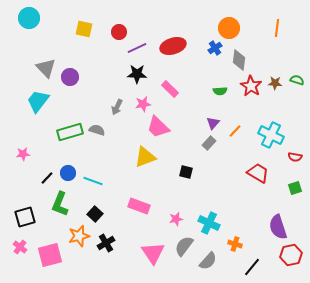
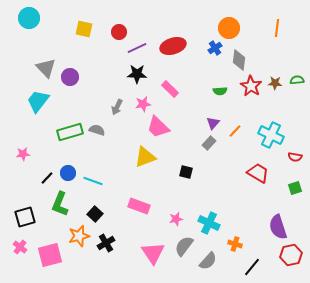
green semicircle at (297, 80): rotated 24 degrees counterclockwise
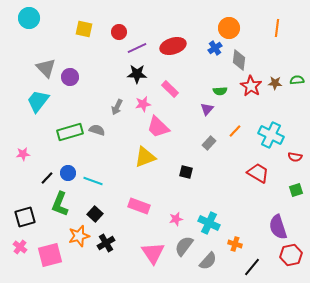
purple triangle at (213, 123): moved 6 px left, 14 px up
green square at (295, 188): moved 1 px right, 2 px down
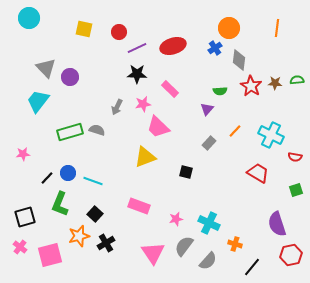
purple semicircle at (278, 227): moved 1 px left, 3 px up
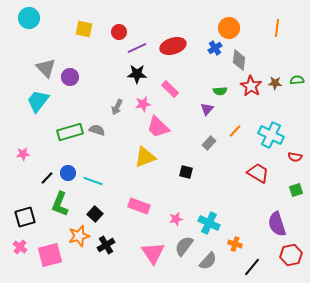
black cross at (106, 243): moved 2 px down
